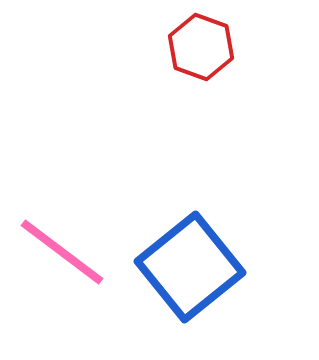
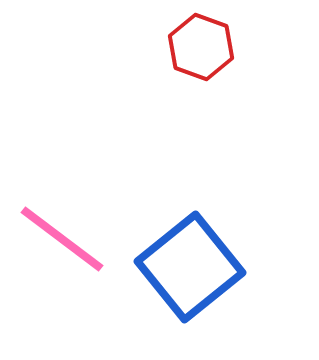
pink line: moved 13 px up
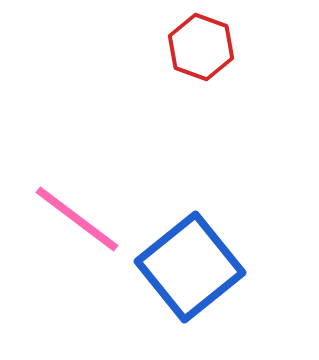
pink line: moved 15 px right, 20 px up
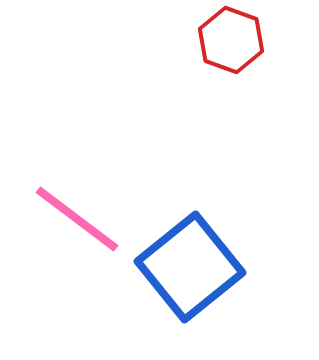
red hexagon: moved 30 px right, 7 px up
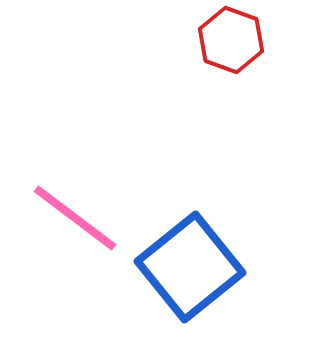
pink line: moved 2 px left, 1 px up
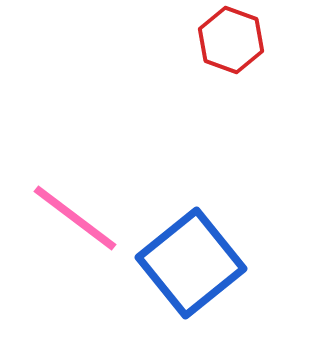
blue square: moved 1 px right, 4 px up
